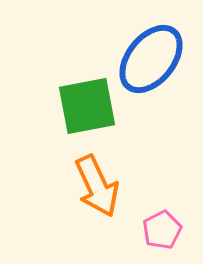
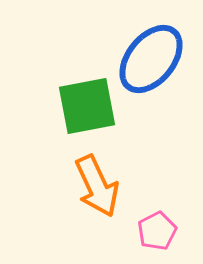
pink pentagon: moved 5 px left, 1 px down
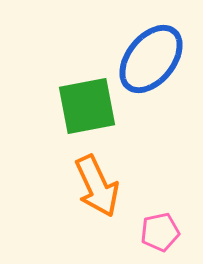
pink pentagon: moved 3 px right, 1 px down; rotated 15 degrees clockwise
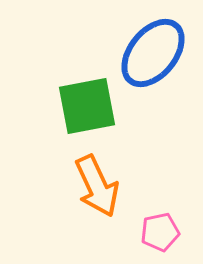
blue ellipse: moved 2 px right, 6 px up
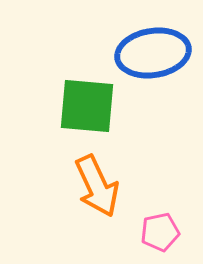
blue ellipse: rotated 42 degrees clockwise
green square: rotated 16 degrees clockwise
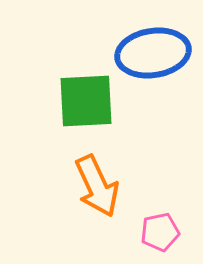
green square: moved 1 px left, 5 px up; rotated 8 degrees counterclockwise
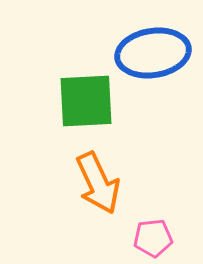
orange arrow: moved 1 px right, 3 px up
pink pentagon: moved 7 px left, 6 px down; rotated 6 degrees clockwise
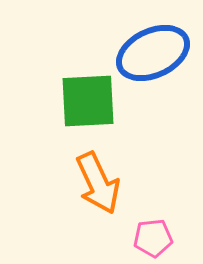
blue ellipse: rotated 16 degrees counterclockwise
green square: moved 2 px right
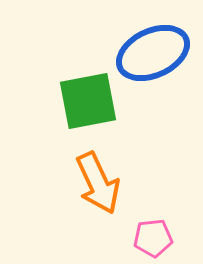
green square: rotated 8 degrees counterclockwise
